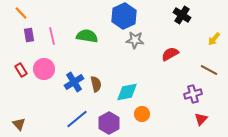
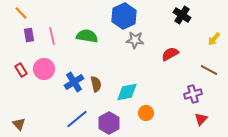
orange circle: moved 4 px right, 1 px up
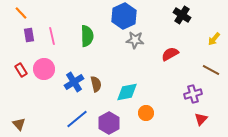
green semicircle: rotated 80 degrees clockwise
brown line: moved 2 px right
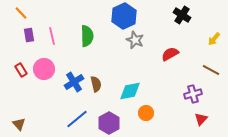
gray star: rotated 18 degrees clockwise
cyan diamond: moved 3 px right, 1 px up
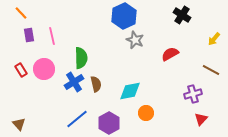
green semicircle: moved 6 px left, 22 px down
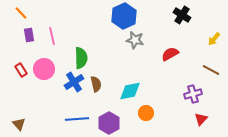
gray star: rotated 12 degrees counterclockwise
blue line: rotated 35 degrees clockwise
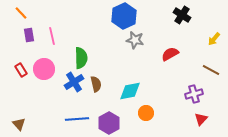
purple cross: moved 1 px right
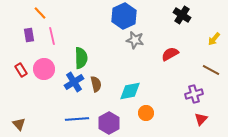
orange line: moved 19 px right
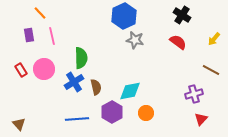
red semicircle: moved 8 px right, 12 px up; rotated 66 degrees clockwise
brown semicircle: moved 3 px down
purple hexagon: moved 3 px right, 11 px up
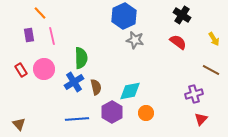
yellow arrow: rotated 72 degrees counterclockwise
